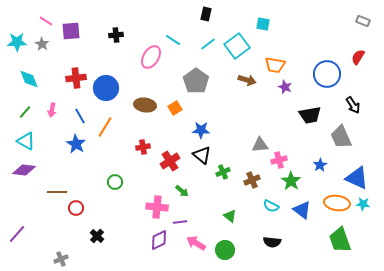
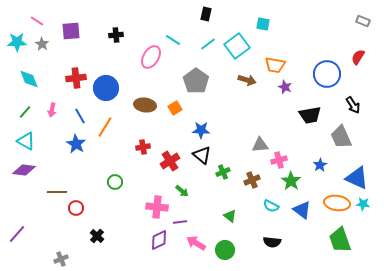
pink line at (46, 21): moved 9 px left
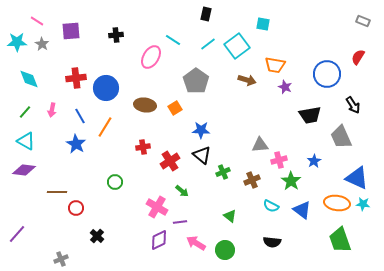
blue star at (320, 165): moved 6 px left, 4 px up
pink cross at (157, 207): rotated 25 degrees clockwise
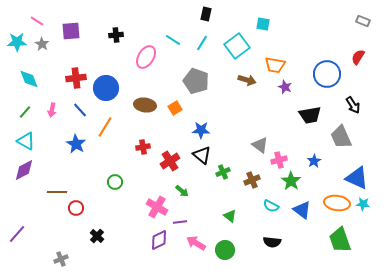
cyan line at (208, 44): moved 6 px left, 1 px up; rotated 21 degrees counterclockwise
pink ellipse at (151, 57): moved 5 px left
gray pentagon at (196, 81): rotated 15 degrees counterclockwise
blue line at (80, 116): moved 6 px up; rotated 14 degrees counterclockwise
gray triangle at (260, 145): rotated 42 degrees clockwise
purple diamond at (24, 170): rotated 35 degrees counterclockwise
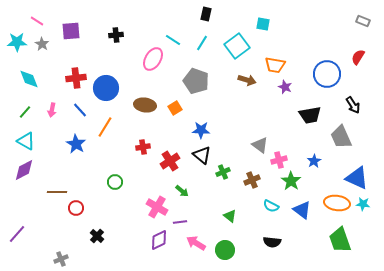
pink ellipse at (146, 57): moved 7 px right, 2 px down
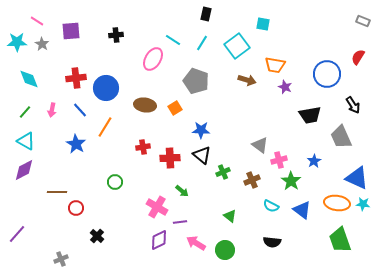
red cross at (170, 161): moved 3 px up; rotated 30 degrees clockwise
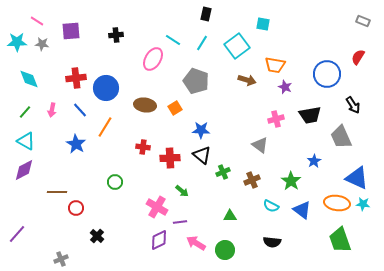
gray star at (42, 44): rotated 24 degrees counterclockwise
red cross at (143, 147): rotated 16 degrees clockwise
pink cross at (279, 160): moved 3 px left, 41 px up
green triangle at (230, 216): rotated 40 degrees counterclockwise
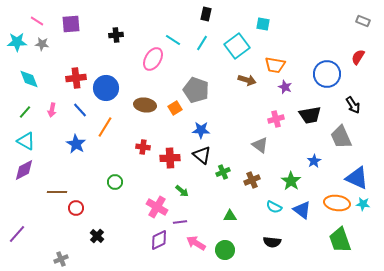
purple square at (71, 31): moved 7 px up
gray pentagon at (196, 81): moved 9 px down
cyan semicircle at (271, 206): moved 3 px right, 1 px down
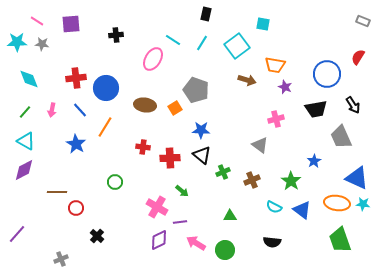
black trapezoid at (310, 115): moved 6 px right, 6 px up
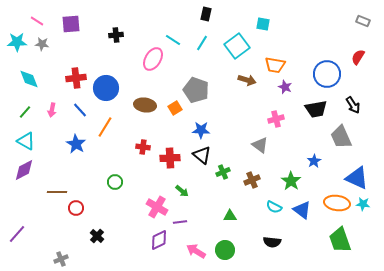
pink arrow at (196, 243): moved 8 px down
